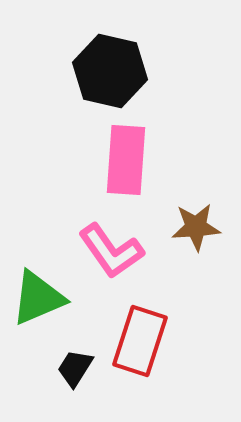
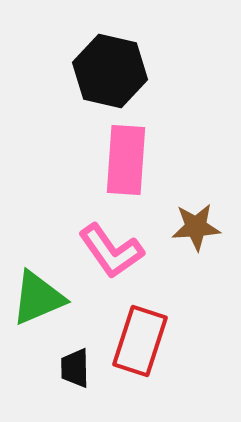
black trapezoid: rotated 33 degrees counterclockwise
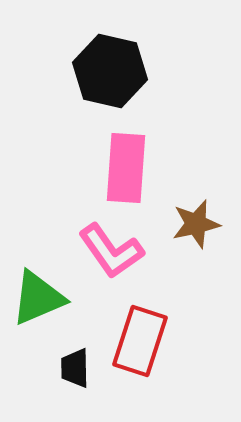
pink rectangle: moved 8 px down
brown star: moved 3 px up; rotated 9 degrees counterclockwise
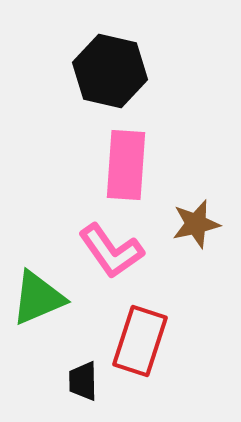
pink rectangle: moved 3 px up
black trapezoid: moved 8 px right, 13 px down
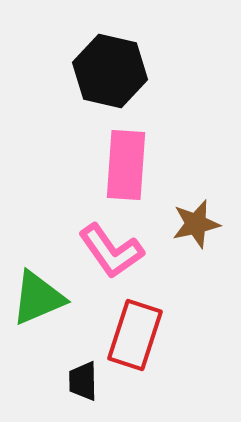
red rectangle: moved 5 px left, 6 px up
